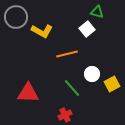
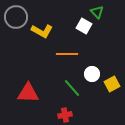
green triangle: rotated 32 degrees clockwise
white square: moved 3 px left, 3 px up; rotated 21 degrees counterclockwise
orange line: rotated 15 degrees clockwise
red cross: rotated 16 degrees clockwise
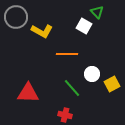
red cross: rotated 24 degrees clockwise
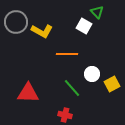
gray circle: moved 5 px down
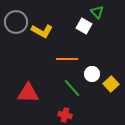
orange line: moved 5 px down
yellow square: moved 1 px left; rotated 14 degrees counterclockwise
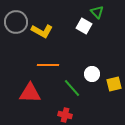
orange line: moved 19 px left, 6 px down
yellow square: moved 3 px right; rotated 28 degrees clockwise
red triangle: moved 2 px right
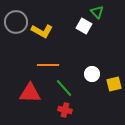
green line: moved 8 px left
red cross: moved 5 px up
